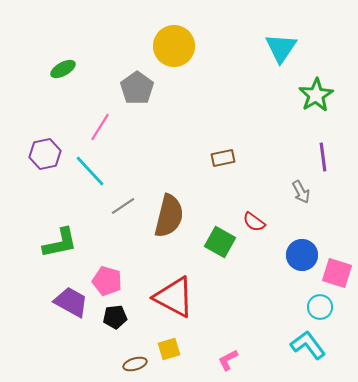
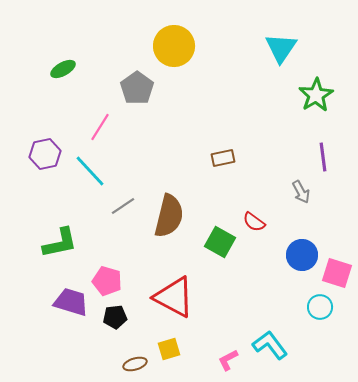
purple trapezoid: rotated 12 degrees counterclockwise
cyan L-shape: moved 38 px left
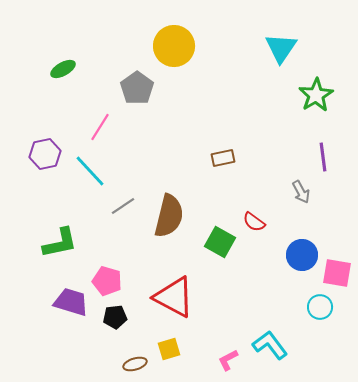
pink square: rotated 8 degrees counterclockwise
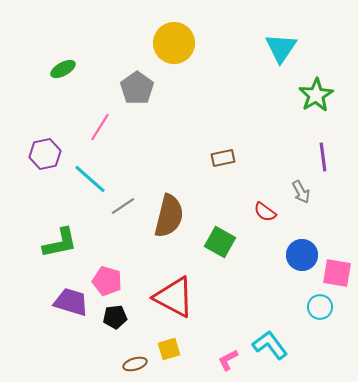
yellow circle: moved 3 px up
cyan line: moved 8 px down; rotated 6 degrees counterclockwise
red semicircle: moved 11 px right, 10 px up
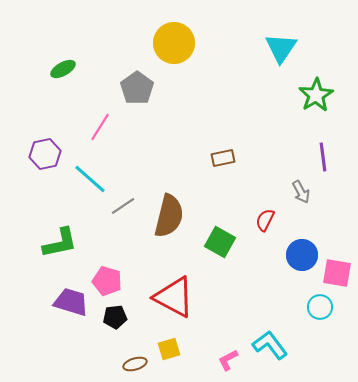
red semicircle: moved 8 px down; rotated 80 degrees clockwise
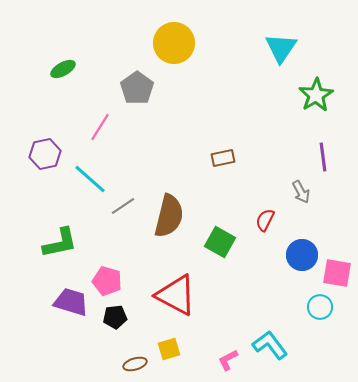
red triangle: moved 2 px right, 2 px up
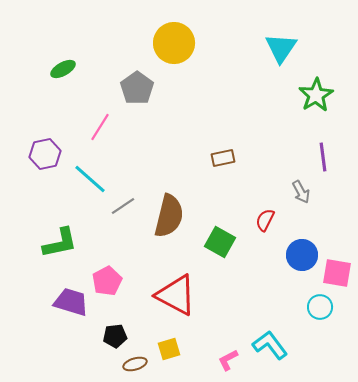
pink pentagon: rotated 28 degrees clockwise
black pentagon: moved 19 px down
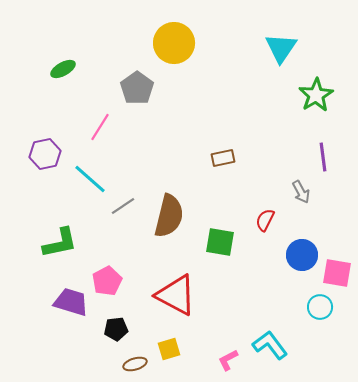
green square: rotated 20 degrees counterclockwise
black pentagon: moved 1 px right, 7 px up
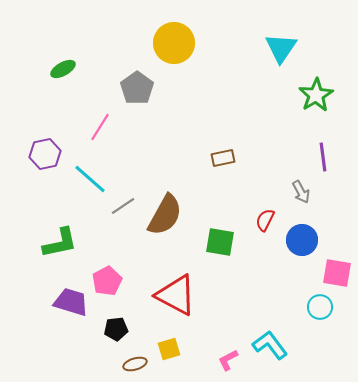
brown semicircle: moved 4 px left, 1 px up; rotated 15 degrees clockwise
blue circle: moved 15 px up
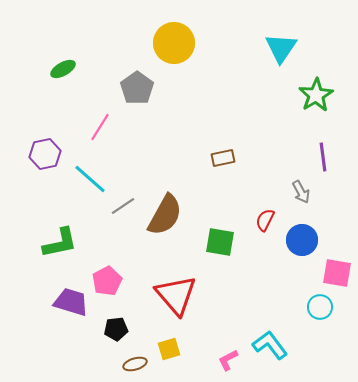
red triangle: rotated 21 degrees clockwise
